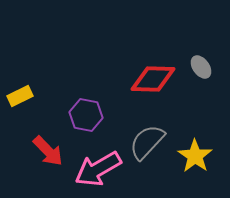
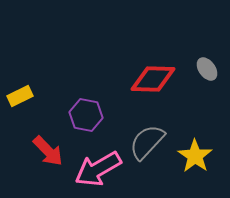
gray ellipse: moved 6 px right, 2 px down
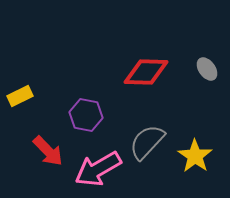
red diamond: moved 7 px left, 7 px up
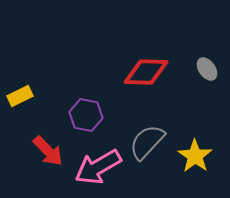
pink arrow: moved 2 px up
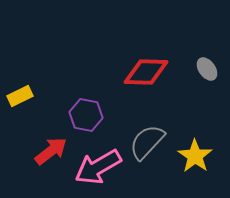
red arrow: moved 3 px right; rotated 84 degrees counterclockwise
